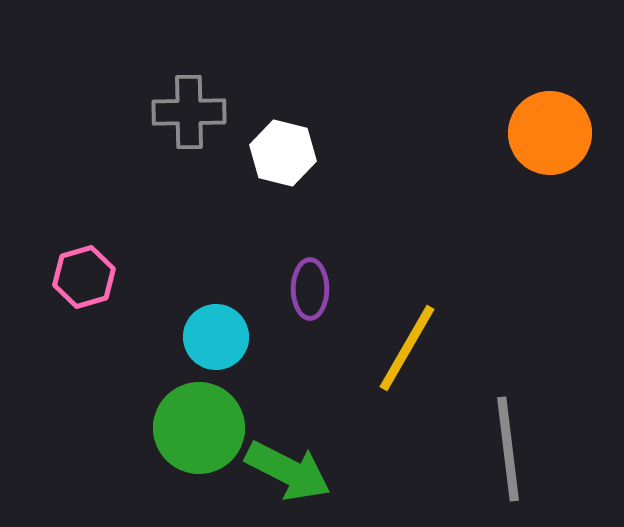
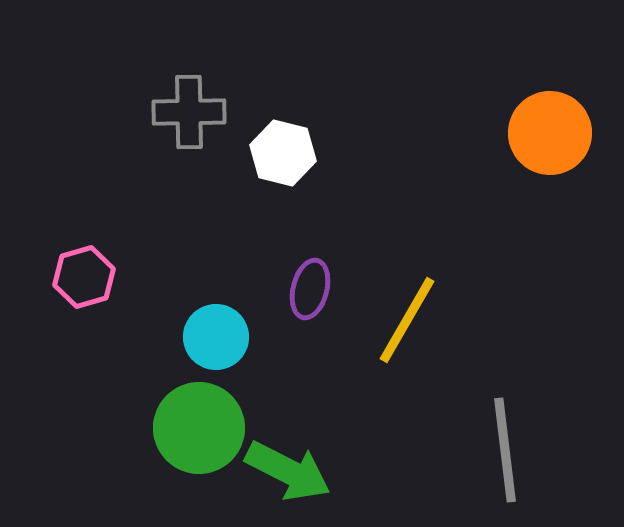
purple ellipse: rotated 14 degrees clockwise
yellow line: moved 28 px up
gray line: moved 3 px left, 1 px down
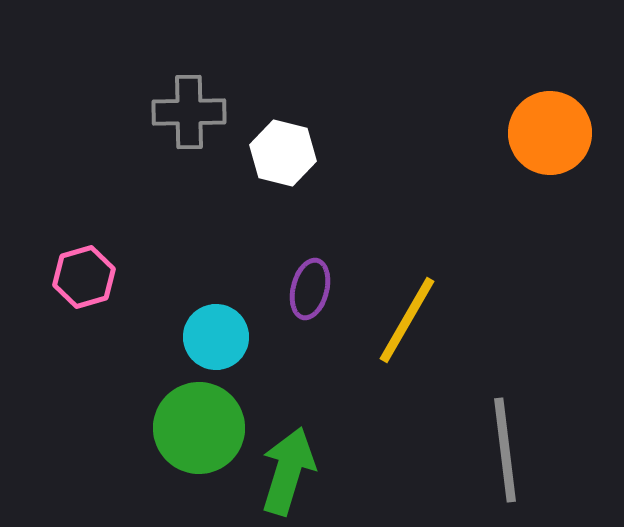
green arrow: rotated 100 degrees counterclockwise
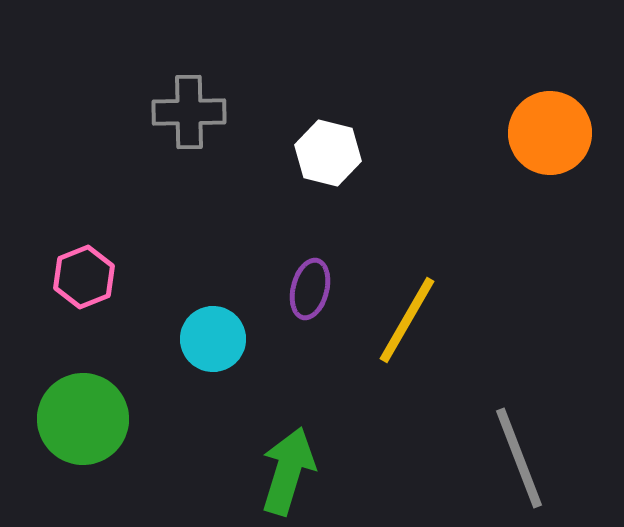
white hexagon: moved 45 px right
pink hexagon: rotated 6 degrees counterclockwise
cyan circle: moved 3 px left, 2 px down
green circle: moved 116 px left, 9 px up
gray line: moved 14 px right, 8 px down; rotated 14 degrees counterclockwise
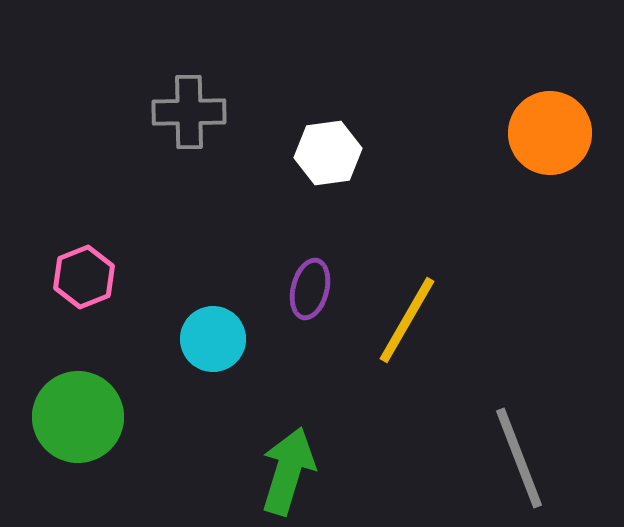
white hexagon: rotated 22 degrees counterclockwise
green circle: moved 5 px left, 2 px up
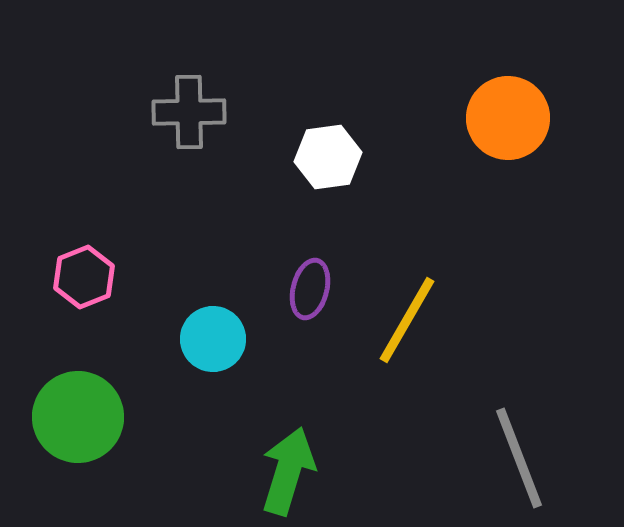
orange circle: moved 42 px left, 15 px up
white hexagon: moved 4 px down
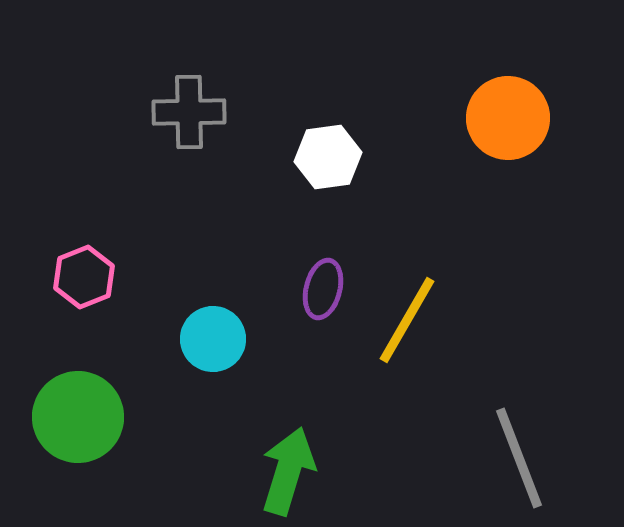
purple ellipse: moved 13 px right
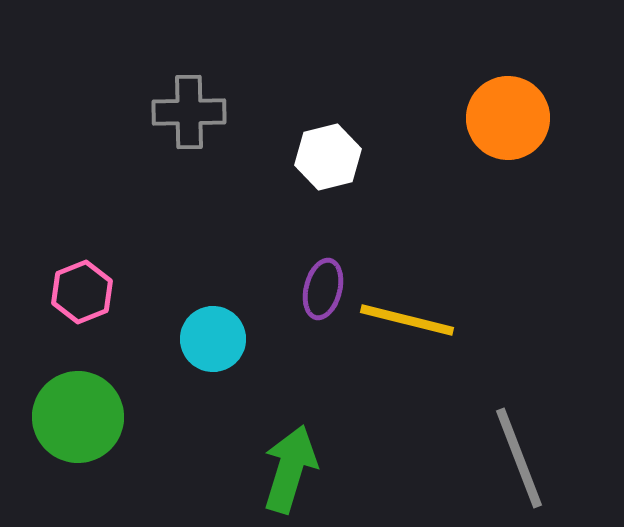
white hexagon: rotated 6 degrees counterclockwise
pink hexagon: moved 2 px left, 15 px down
yellow line: rotated 74 degrees clockwise
green arrow: moved 2 px right, 2 px up
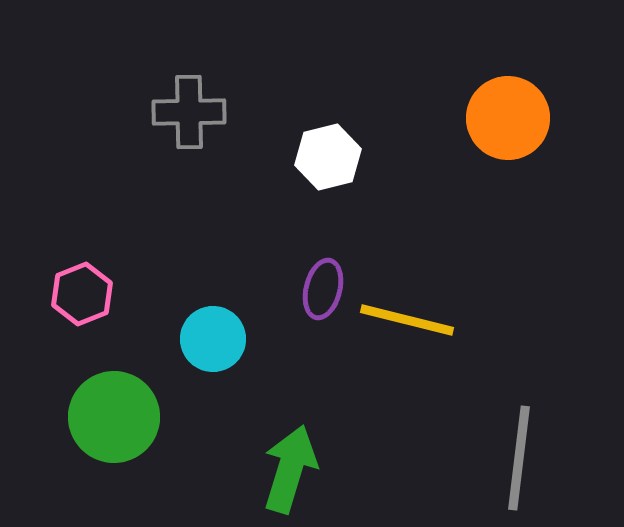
pink hexagon: moved 2 px down
green circle: moved 36 px right
gray line: rotated 28 degrees clockwise
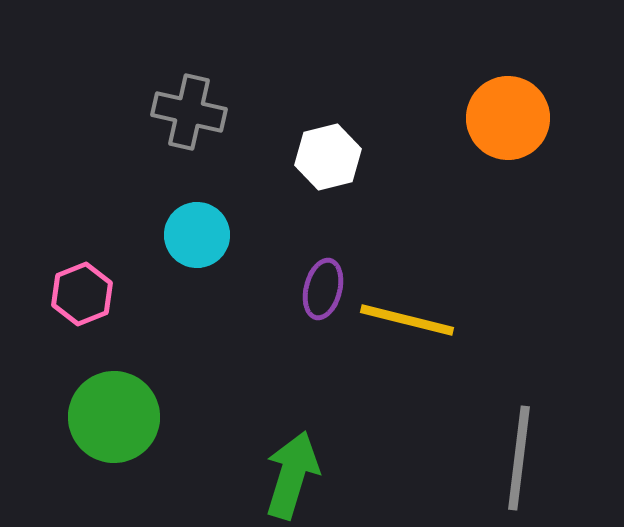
gray cross: rotated 14 degrees clockwise
cyan circle: moved 16 px left, 104 px up
green arrow: moved 2 px right, 6 px down
